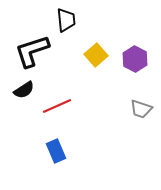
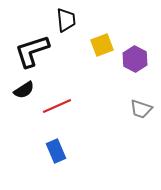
yellow square: moved 6 px right, 10 px up; rotated 20 degrees clockwise
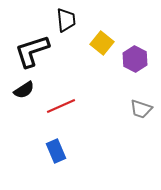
yellow square: moved 2 px up; rotated 30 degrees counterclockwise
red line: moved 4 px right
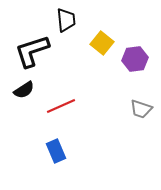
purple hexagon: rotated 25 degrees clockwise
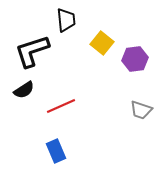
gray trapezoid: moved 1 px down
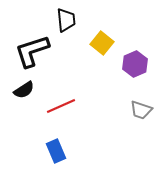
purple hexagon: moved 5 px down; rotated 15 degrees counterclockwise
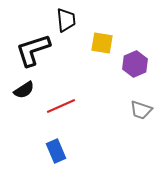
yellow square: rotated 30 degrees counterclockwise
black L-shape: moved 1 px right, 1 px up
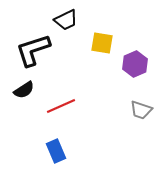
black trapezoid: rotated 70 degrees clockwise
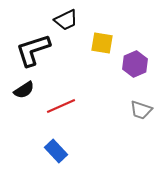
blue rectangle: rotated 20 degrees counterclockwise
